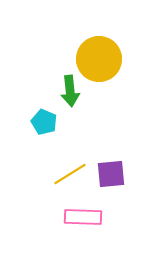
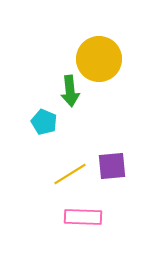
purple square: moved 1 px right, 8 px up
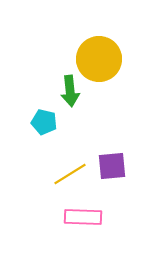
cyan pentagon: rotated 10 degrees counterclockwise
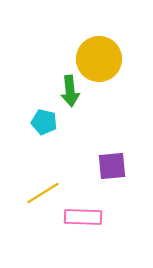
yellow line: moved 27 px left, 19 px down
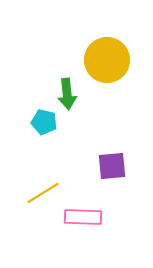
yellow circle: moved 8 px right, 1 px down
green arrow: moved 3 px left, 3 px down
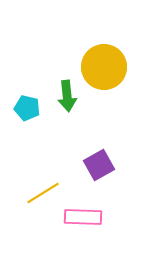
yellow circle: moved 3 px left, 7 px down
green arrow: moved 2 px down
cyan pentagon: moved 17 px left, 14 px up
purple square: moved 13 px left, 1 px up; rotated 24 degrees counterclockwise
